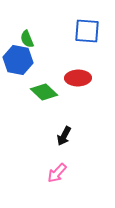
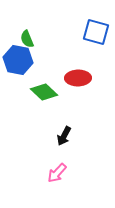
blue square: moved 9 px right, 1 px down; rotated 12 degrees clockwise
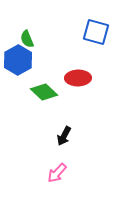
blue hexagon: rotated 20 degrees clockwise
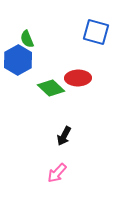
green diamond: moved 7 px right, 4 px up
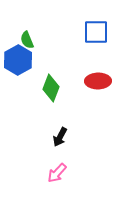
blue square: rotated 16 degrees counterclockwise
green semicircle: moved 1 px down
red ellipse: moved 20 px right, 3 px down
green diamond: rotated 68 degrees clockwise
black arrow: moved 4 px left, 1 px down
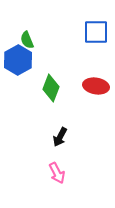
red ellipse: moved 2 px left, 5 px down; rotated 10 degrees clockwise
pink arrow: rotated 70 degrees counterclockwise
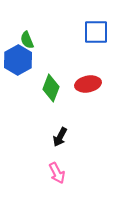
red ellipse: moved 8 px left, 2 px up; rotated 20 degrees counterclockwise
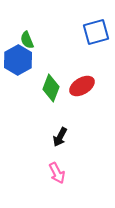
blue square: rotated 16 degrees counterclockwise
red ellipse: moved 6 px left, 2 px down; rotated 20 degrees counterclockwise
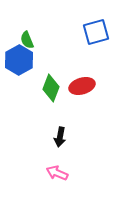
blue hexagon: moved 1 px right
red ellipse: rotated 15 degrees clockwise
black arrow: rotated 18 degrees counterclockwise
pink arrow: rotated 140 degrees clockwise
